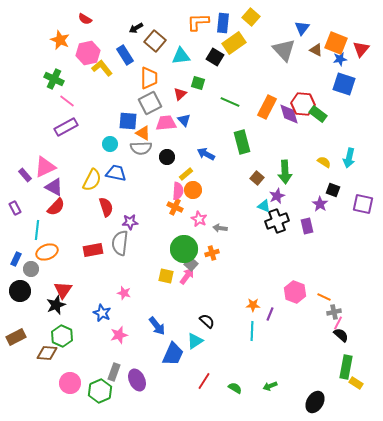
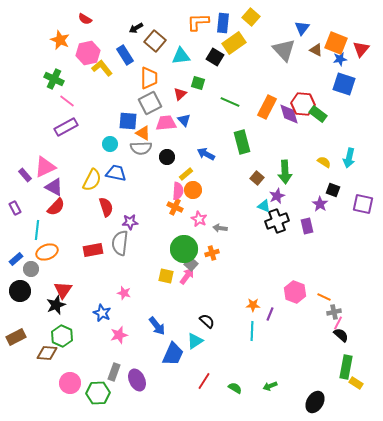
blue rectangle at (16, 259): rotated 24 degrees clockwise
green hexagon at (100, 391): moved 2 px left, 2 px down; rotated 20 degrees clockwise
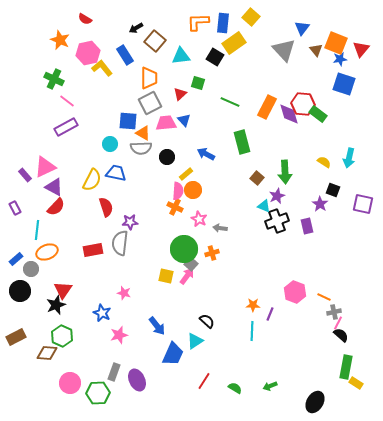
brown triangle at (316, 50): rotated 24 degrees clockwise
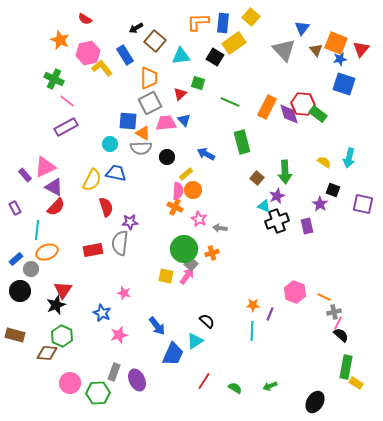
brown rectangle at (16, 337): moved 1 px left, 2 px up; rotated 42 degrees clockwise
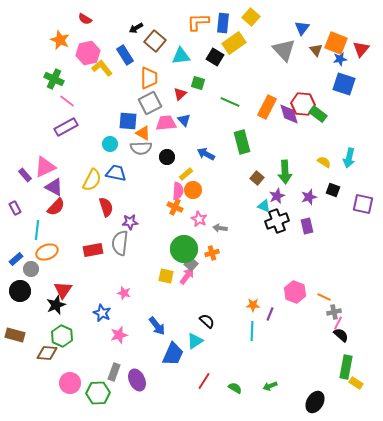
purple star at (320, 204): moved 11 px left, 7 px up; rotated 21 degrees clockwise
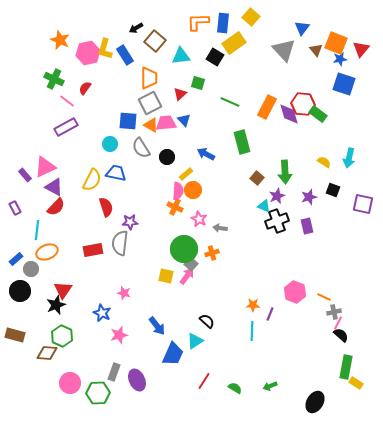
red semicircle at (85, 19): moved 69 px down; rotated 96 degrees clockwise
yellow L-shape at (102, 68): moved 3 px right, 19 px up; rotated 125 degrees counterclockwise
orange triangle at (143, 133): moved 8 px right, 8 px up
gray semicircle at (141, 148): rotated 60 degrees clockwise
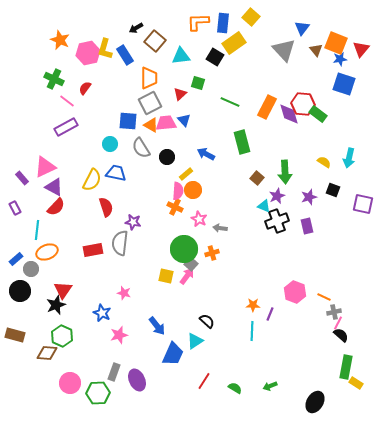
purple rectangle at (25, 175): moved 3 px left, 3 px down
purple star at (130, 222): moved 3 px right; rotated 14 degrees clockwise
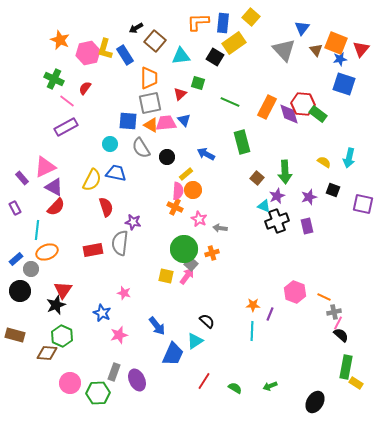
gray square at (150, 103): rotated 15 degrees clockwise
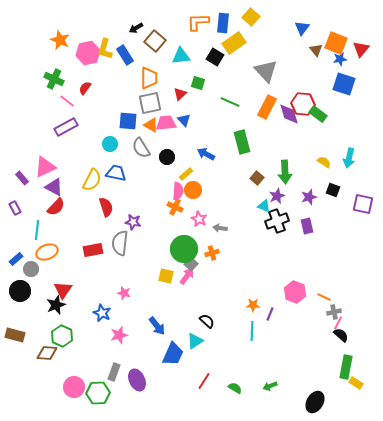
gray triangle at (284, 50): moved 18 px left, 21 px down
pink circle at (70, 383): moved 4 px right, 4 px down
